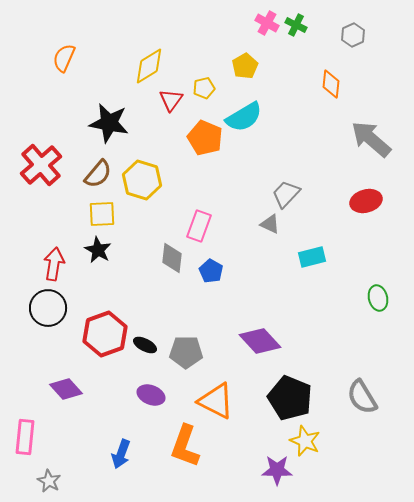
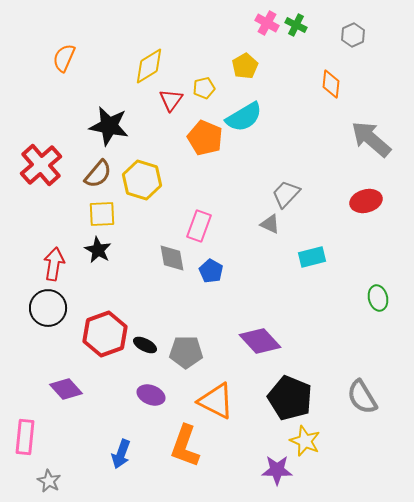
black star at (109, 123): moved 3 px down
gray diamond at (172, 258): rotated 16 degrees counterclockwise
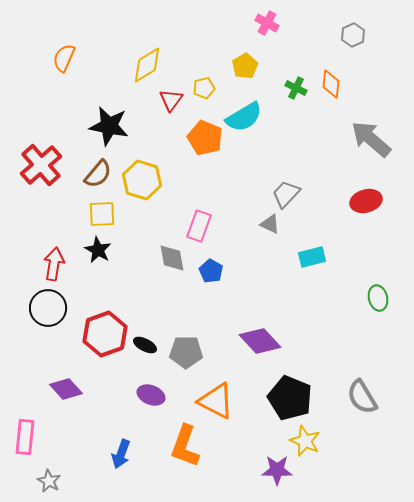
green cross at (296, 25): moved 63 px down
yellow diamond at (149, 66): moved 2 px left, 1 px up
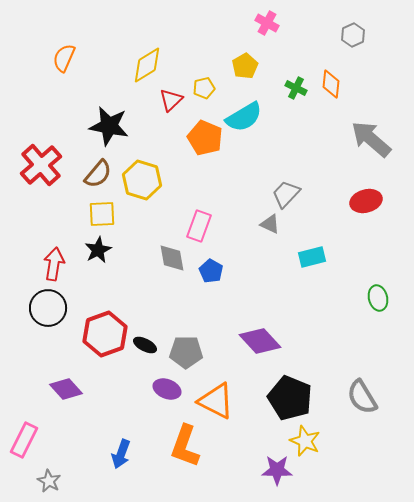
red triangle at (171, 100): rotated 10 degrees clockwise
black star at (98, 250): rotated 16 degrees clockwise
purple ellipse at (151, 395): moved 16 px right, 6 px up
pink rectangle at (25, 437): moved 1 px left, 3 px down; rotated 20 degrees clockwise
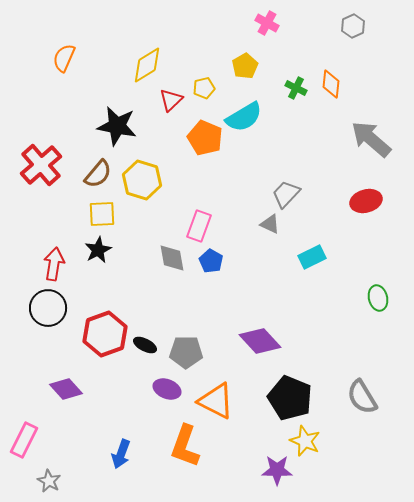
gray hexagon at (353, 35): moved 9 px up
black star at (109, 126): moved 8 px right
cyan rectangle at (312, 257): rotated 12 degrees counterclockwise
blue pentagon at (211, 271): moved 10 px up
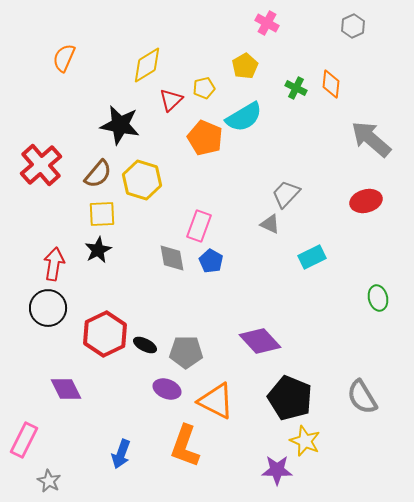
black star at (117, 126): moved 3 px right, 1 px up
red hexagon at (105, 334): rotated 6 degrees counterclockwise
purple diamond at (66, 389): rotated 16 degrees clockwise
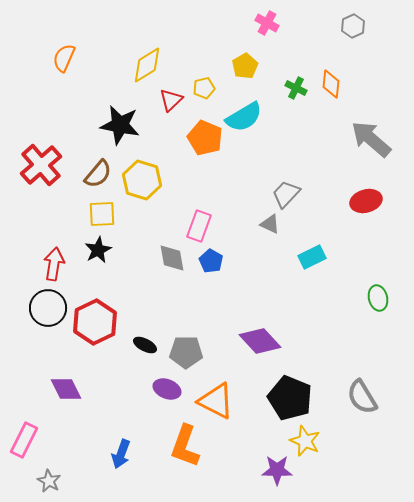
red hexagon at (105, 334): moved 10 px left, 12 px up
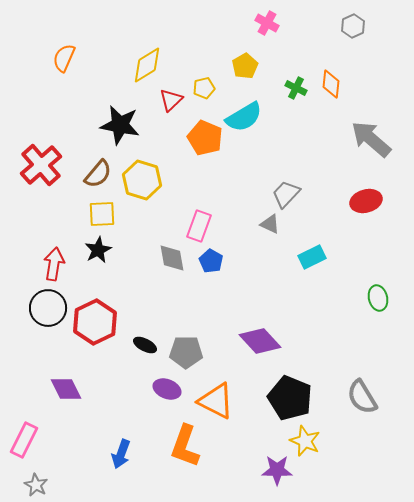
gray star at (49, 481): moved 13 px left, 4 px down
